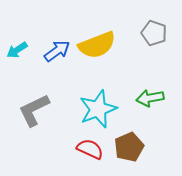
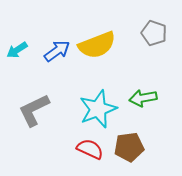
green arrow: moved 7 px left
brown pentagon: rotated 16 degrees clockwise
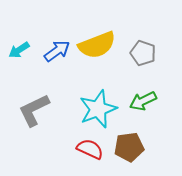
gray pentagon: moved 11 px left, 20 px down
cyan arrow: moved 2 px right
green arrow: moved 3 px down; rotated 16 degrees counterclockwise
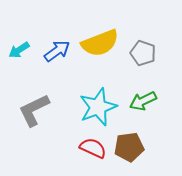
yellow semicircle: moved 3 px right, 2 px up
cyan star: moved 2 px up
red semicircle: moved 3 px right, 1 px up
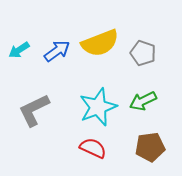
brown pentagon: moved 21 px right
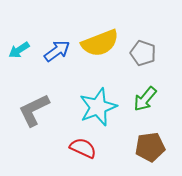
green arrow: moved 2 px right, 2 px up; rotated 24 degrees counterclockwise
red semicircle: moved 10 px left
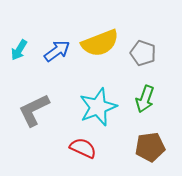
cyan arrow: rotated 25 degrees counterclockwise
green arrow: rotated 20 degrees counterclockwise
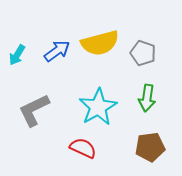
yellow semicircle: rotated 6 degrees clockwise
cyan arrow: moved 2 px left, 5 px down
green arrow: moved 2 px right, 1 px up; rotated 12 degrees counterclockwise
cyan star: rotated 9 degrees counterclockwise
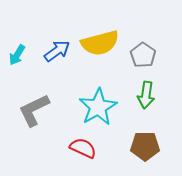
gray pentagon: moved 2 px down; rotated 15 degrees clockwise
green arrow: moved 1 px left, 3 px up
brown pentagon: moved 5 px left, 1 px up; rotated 8 degrees clockwise
